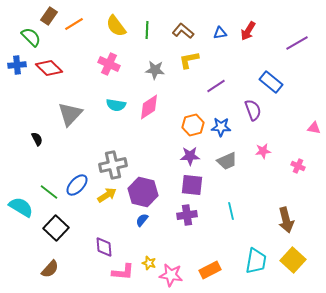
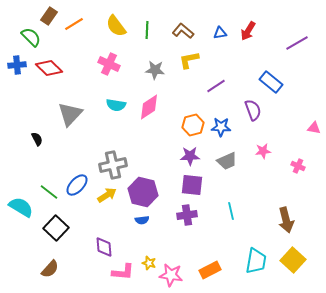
blue semicircle at (142, 220): rotated 136 degrees counterclockwise
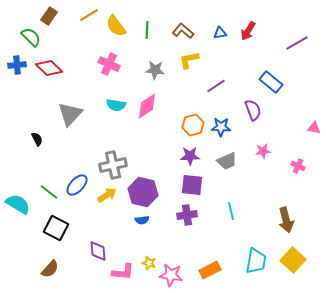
orange line at (74, 24): moved 15 px right, 9 px up
pink diamond at (149, 107): moved 2 px left, 1 px up
cyan semicircle at (21, 207): moved 3 px left, 3 px up
black square at (56, 228): rotated 15 degrees counterclockwise
purple diamond at (104, 247): moved 6 px left, 4 px down
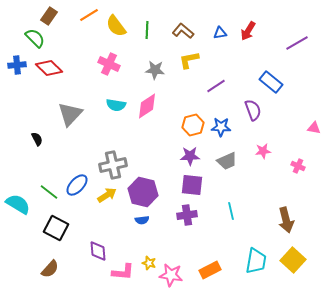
green semicircle at (31, 37): moved 4 px right, 1 px down
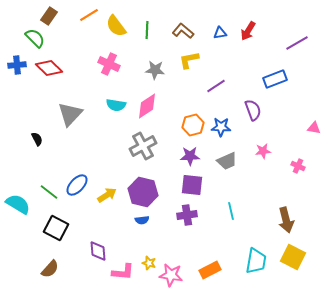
blue rectangle at (271, 82): moved 4 px right, 3 px up; rotated 60 degrees counterclockwise
gray cross at (113, 165): moved 30 px right, 19 px up; rotated 16 degrees counterclockwise
yellow square at (293, 260): moved 3 px up; rotated 15 degrees counterclockwise
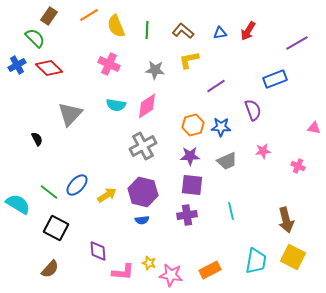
yellow semicircle at (116, 26): rotated 15 degrees clockwise
blue cross at (17, 65): rotated 24 degrees counterclockwise
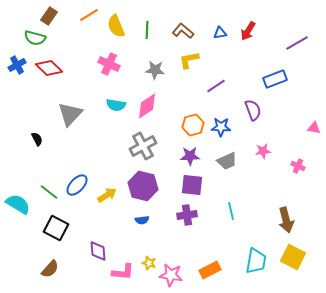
green semicircle at (35, 38): rotated 150 degrees clockwise
purple hexagon at (143, 192): moved 6 px up
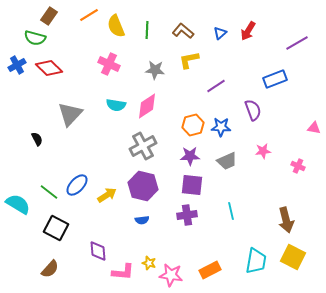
blue triangle at (220, 33): rotated 32 degrees counterclockwise
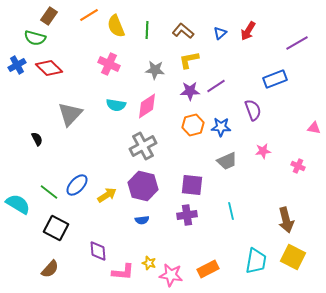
purple star at (190, 156): moved 65 px up
orange rectangle at (210, 270): moved 2 px left, 1 px up
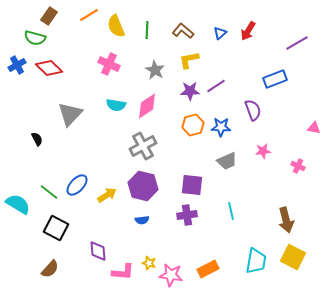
gray star at (155, 70): rotated 24 degrees clockwise
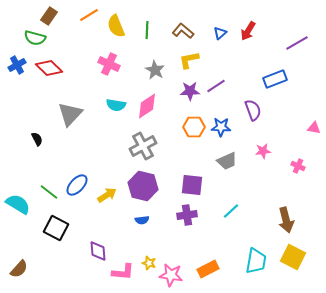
orange hexagon at (193, 125): moved 1 px right, 2 px down; rotated 15 degrees clockwise
cyan line at (231, 211): rotated 60 degrees clockwise
brown semicircle at (50, 269): moved 31 px left
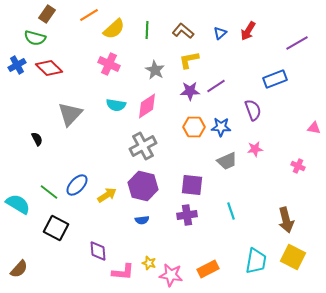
brown rectangle at (49, 16): moved 2 px left, 2 px up
yellow semicircle at (116, 26): moved 2 px left, 3 px down; rotated 110 degrees counterclockwise
pink star at (263, 151): moved 8 px left, 2 px up
cyan line at (231, 211): rotated 66 degrees counterclockwise
